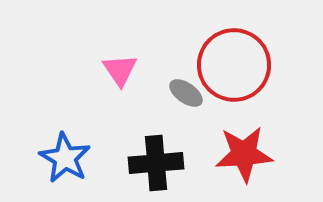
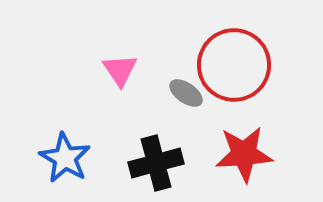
black cross: rotated 10 degrees counterclockwise
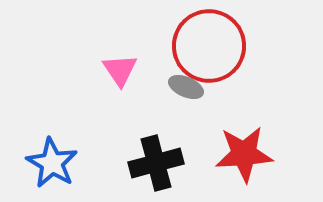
red circle: moved 25 px left, 19 px up
gray ellipse: moved 6 px up; rotated 12 degrees counterclockwise
blue star: moved 13 px left, 5 px down
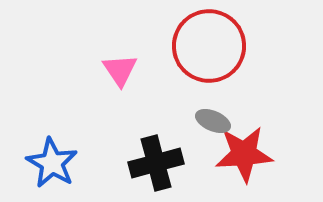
gray ellipse: moved 27 px right, 34 px down
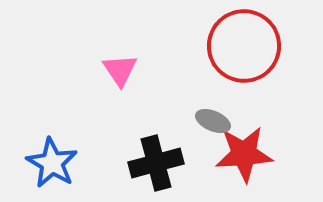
red circle: moved 35 px right
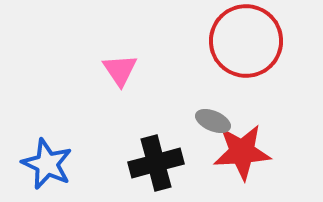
red circle: moved 2 px right, 5 px up
red star: moved 2 px left, 2 px up
blue star: moved 5 px left, 1 px down; rotated 6 degrees counterclockwise
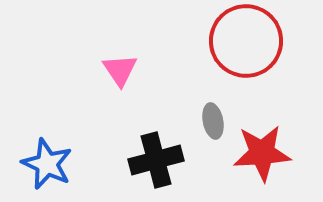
gray ellipse: rotated 56 degrees clockwise
red star: moved 20 px right, 1 px down
black cross: moved 3 px up
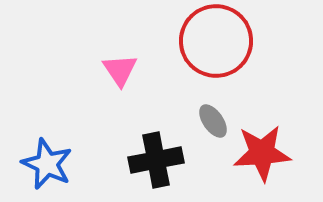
red circle: moved 30 px left
gray ellipse: rotated 24 degrees counterclockwise
black cross: rotated 4 degrees clockwise
